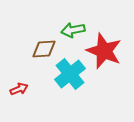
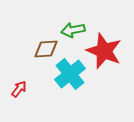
brown diamond: moved 2 px right
red arrow: rotated 30 degrees counterclockwise
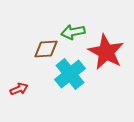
green arrow: moved 2 px down
red star: moved 2 px right, 1 px down; rotated 6 degrees clockwise
red arrow: rotated 30 degrees clockwise
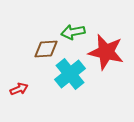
red star: rotated 15 degrees counterclockwise
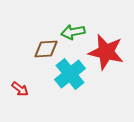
red arrow: moved 1 px right; rotated 60 degrees clockwise
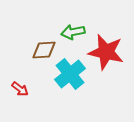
brown diamond: moved 2 px left, 1 px down
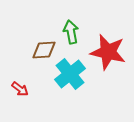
green arrow: moved 2 px left; rotated 90 degrees clockwise
red star: moved 2 px right
